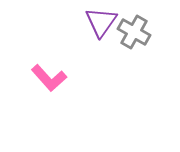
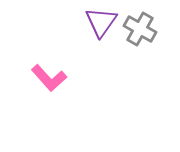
gray cross: moved 6 px right, 3 px up
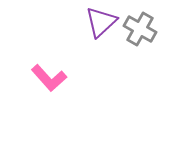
purple triangle: rotated 12 degrees clockwise
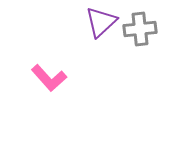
gray cross: rotated 36 degrees counterclockwise
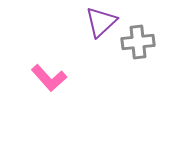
gray cross: moved 2 px left, 13 px down
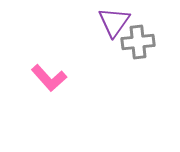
purple triangle: moved 13 px right; rotated 12 degrees counterclockwise
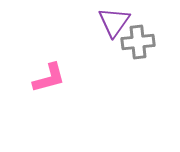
pink L-shape: rotated 63 degrees counterclockwise
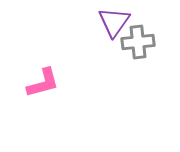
pink L-shape: moved 6 px left, 5 px down
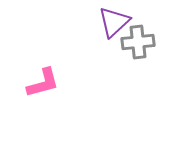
purple triangle: rotated 12 degrees clockwise
